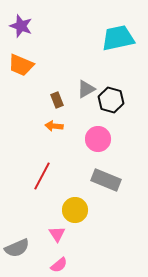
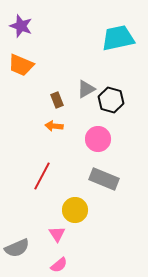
gray rectangle: moved 2 px left, 1 px up
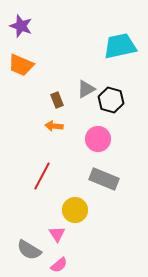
cyan trapezoid: moved 2 px right, 8 px down
gray semicircle: moved 12 px right, 2 px down; rotated 55 degrees clockwise
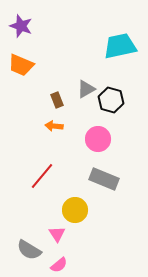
red line: rotated 12 degrees clockwise
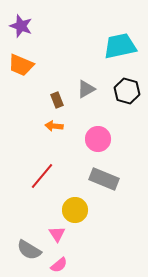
black hexagon: moved 16 px right, 9 px up
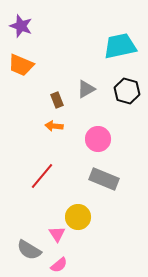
yellow circle: moved 3 px right, 7 px down
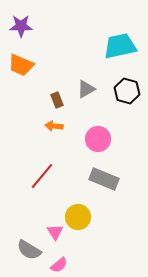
purple star: rotated 20 degrees counterclockwise
pink triangle: moved 2 px left, 2 px up
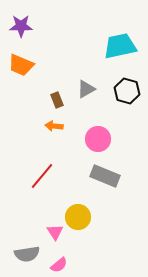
gray rectangle: moved 1 px right, 3 px up
gray semicircle: moved 2 px left, 4 px down; rotated 40 degrees counterclockwise
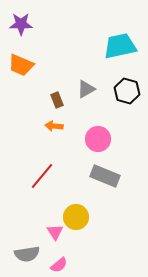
purple star: moved 2 px up
yellow circle: moved 2 px left
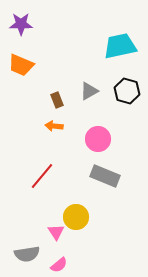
gray triangle: moved 3 px right, 2 px down
pink triangle: moved 1 px right
